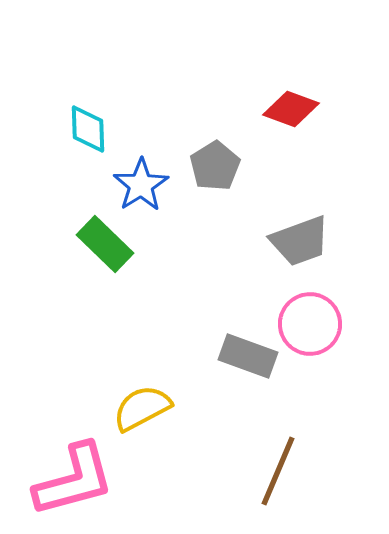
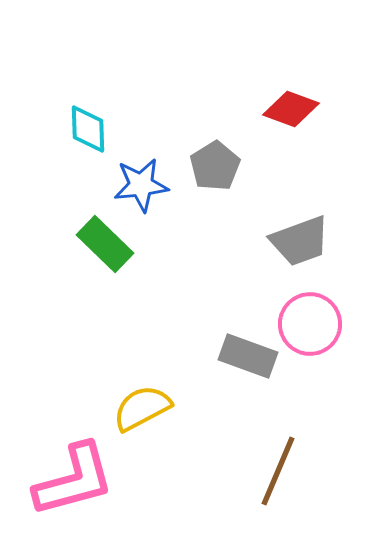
blue star: rotated 26 degrees clockwise
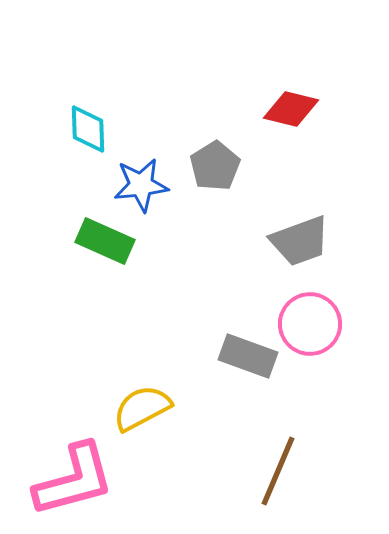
red diamond: rotated 6 degrees counterclockwise
green rectangle: moved 3 px up; rotated 20 degrees counterclockwise
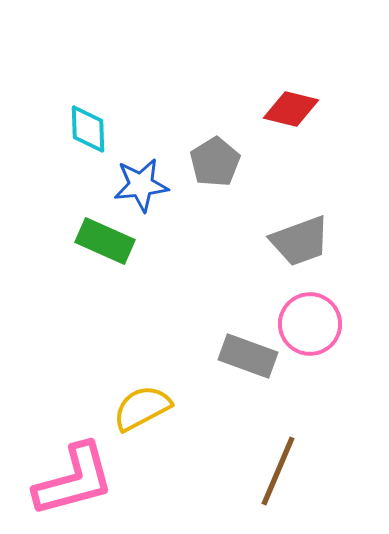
gray pentagon: moved 4 px up
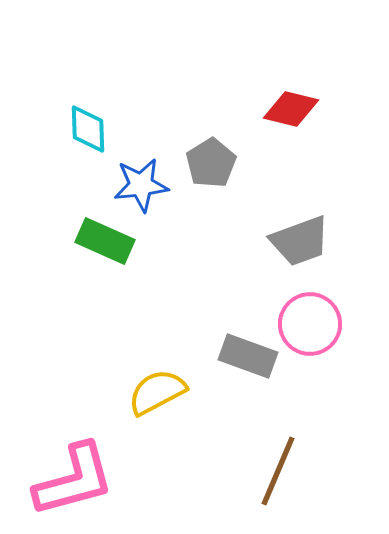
gray pentagon: moved 4 px left, 1 px down
yellow semicircle: moved 15 px right, 16 px up
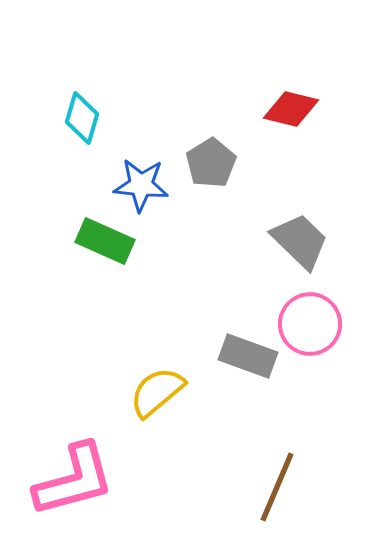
cyan diamond: moved 6 px left, 11 px up; rotated 18 degrees clockwise
blue star: rotated 12 degrees clockwise
gray trapezoid: rotated 116 degrees counterclockwise
yellow semicircle: rotated 12 degrees counterclockwise
brown line: moved 1 px left, 16 px down
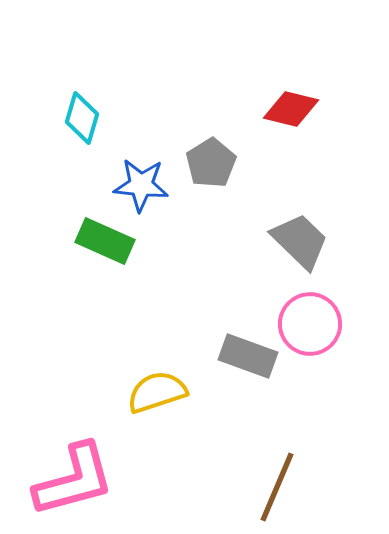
yellow semicircle: rotated 22 degrees clockwise
